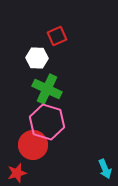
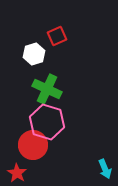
white hexagon: moved 3 px left, 4 px up; rotated 20 degrees counterclockwise
red star: rotated 24 degrees counterclockwise
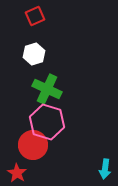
red square: moved 22 px left, 20 px up
cyan arrow: rotated 30 degrees clockwise
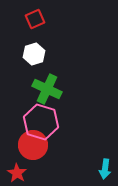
red square: moved 3 px down
pink hexagon: moved 6 px left
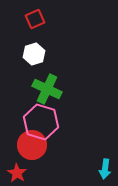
red circle: moved 1 px left
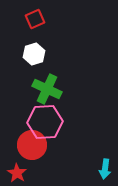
pink hexagon: moved 4 px right; rotated 20 degrees counterclockwise
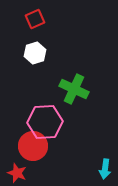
white hexagon: moved 1 px right, 1 px up
green cross: moved 27 px right
red circle: moved 1 px right, 1 px down
red star: rotated 12 degrees counterclockwise
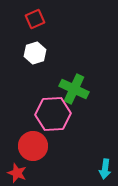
pink hexagon: moved 8 px right, 8 px up
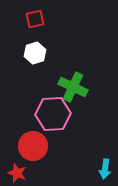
red square: rotated 12 degrees clockwise
green cross: moved 1 px left, 2 px up
